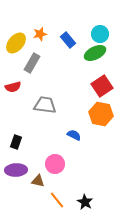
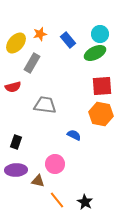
red square: rotated 30 degrees clockwise
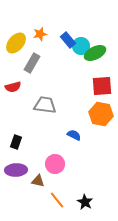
cyan circle: moved 19 px left, 12 px down
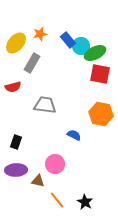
red square: moved 2 px left, 12 px up; rotated 15 degrees clockwise
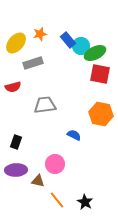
gray rectangle: moved 1 px right; rotated 42 degrees clockwise
gray trapezoid: rotated 15 degrees counterclockwise
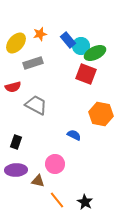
red square: moved 14 px left; rotated 10 degrees clockwise
gray trapezoid: moved 9 px left; rotated 35 degrees clockwise
